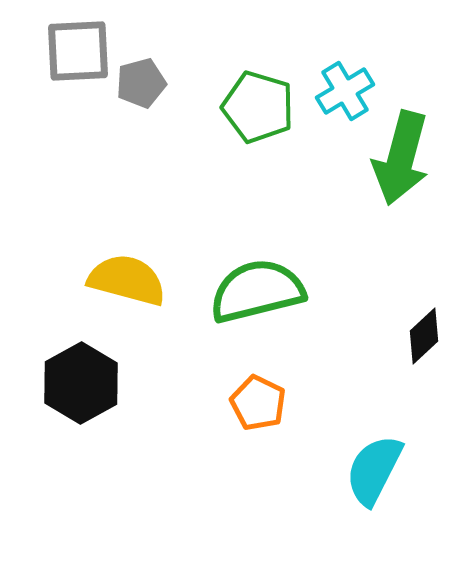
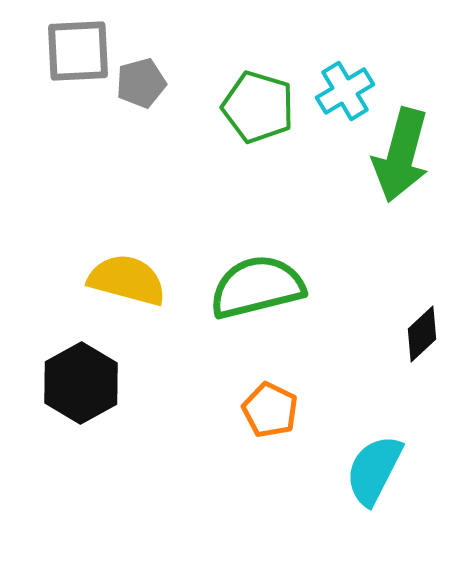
green arrow: moved 3 px up
green semicircle: moved 4 px up
black diamond: moved 2 px left, 2 px up
orange pentagon: moved 12 px right, 7 px down
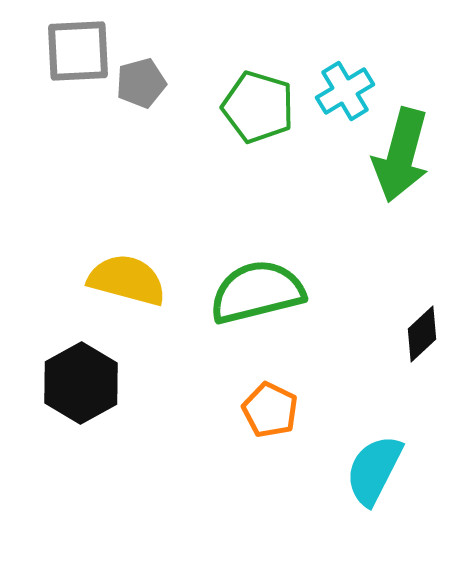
green semicircle: moved 5 px down
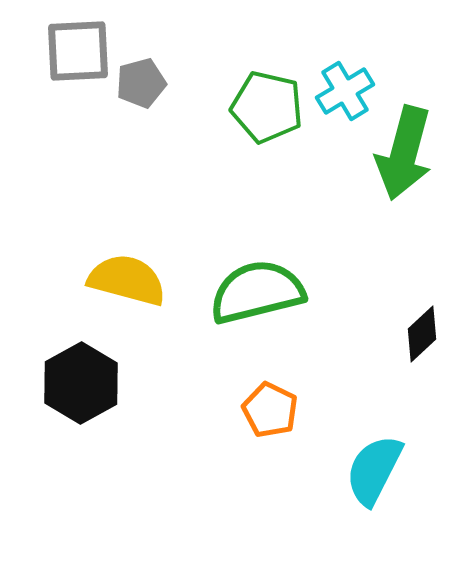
green pentagon: moved 9 px right; rotated 4 degrees counterclockwise
green arrow: moved 3 px right, 2 px up
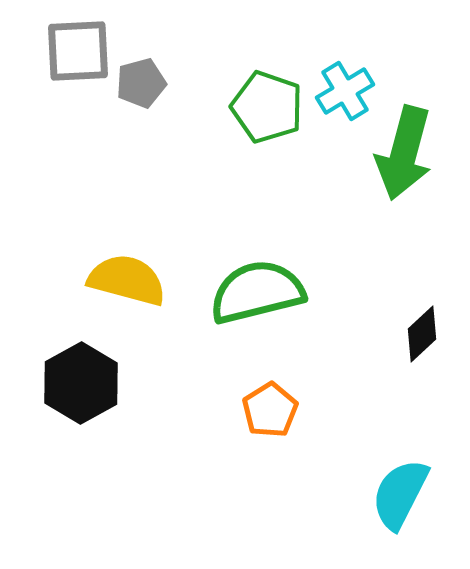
green pentagon: rotated 6 degrees clockwise
orange pentagon: rotated 14 degrees clockwise
cyan semicircle: moved 26 px right, 24 px down
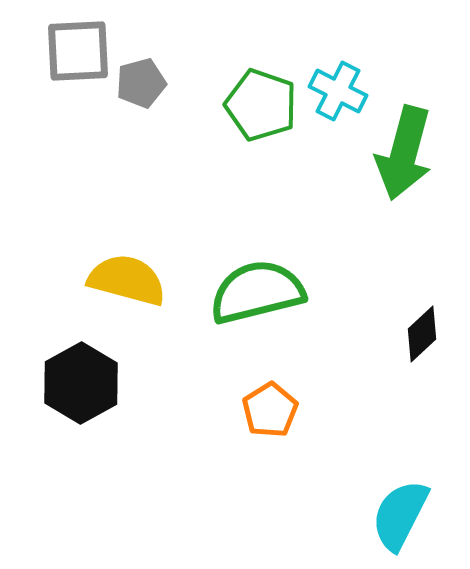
cyan cross: moved 7 px left; rotated 32 degrees counterclockwise
green pentagon: moved 6 px left, 2 px up
cyan semicircle: moved 21 px down
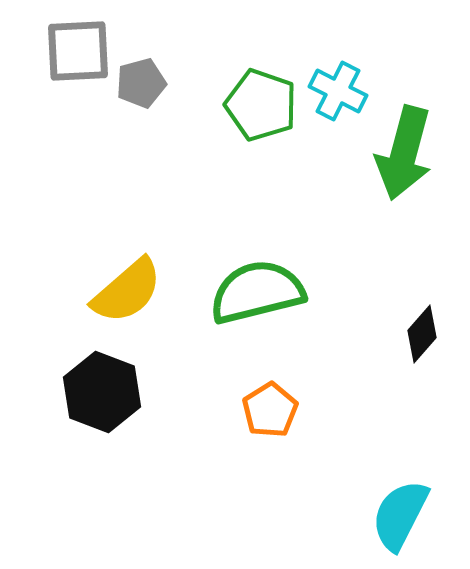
yellow semicircle: moved 11 px down; rotated 124 degrees clockwise
black diamond: rotated 6 degrees counterclockwise
black hexagon: moved 21 px right, 9 px down; rotated 10 degrees counterclockwise
